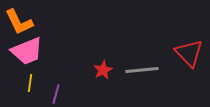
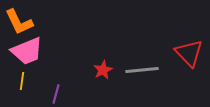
yellow line: moved 8 px left, 2 px up
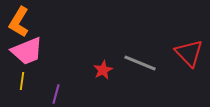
orange L-shape: rotated 56 degrees clockwise
gray line: moved 2 px left, 7 px up; rotated 28 degrees clockwise
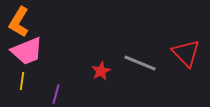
red triangle: moved 3 px left
red star: moved 2 px left, 1 px down
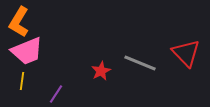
purple line: rotated 18 degrees clockwise
